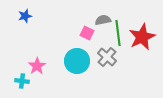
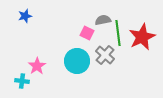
gray cross: moved 2 px left, 2 px up
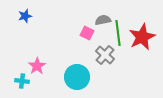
cyan circle: moved 16 px down
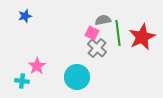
pink square: moved 5 px right
gray cross: moved 8 px left, 7 px up
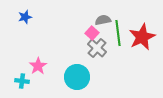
blue star: moved 1 px down
pink square: rotated 16 degrees clockwise
pink star: moved 1 px right
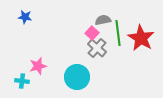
blue star: rotated 24 degrees clockwise
red star: moved 1 px left, 1 px down; rotated 16 degrees counterclockwise
pink star: rotated 18 degrees clockwise
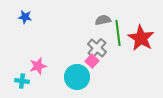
pink square: moved 28 px down
